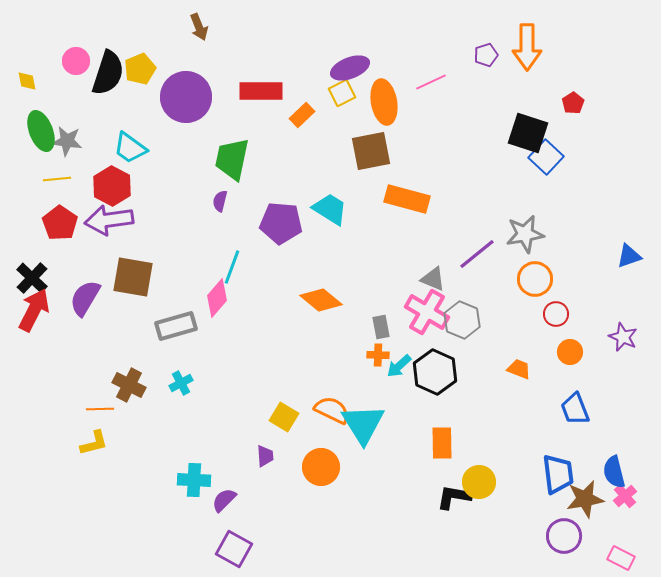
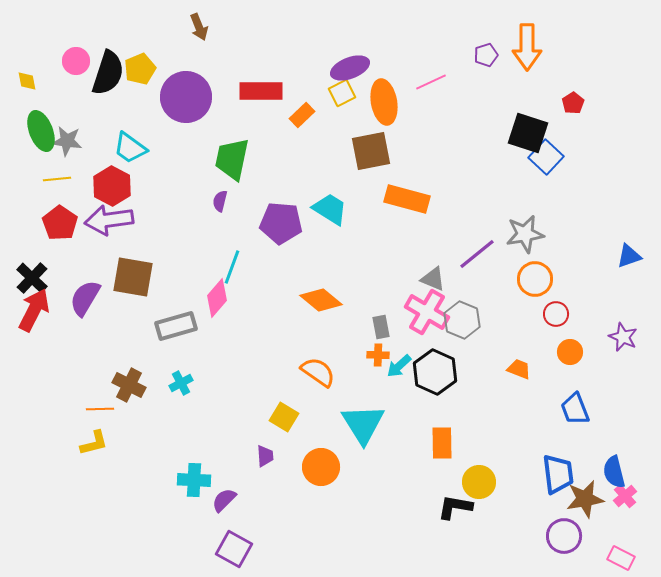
orange semicircle at (332, 410): moved 14 px left, 38 px up; rotated 9 degrees clockwise
black L-shape at (454, 497): moved 1 px right, 10 px down
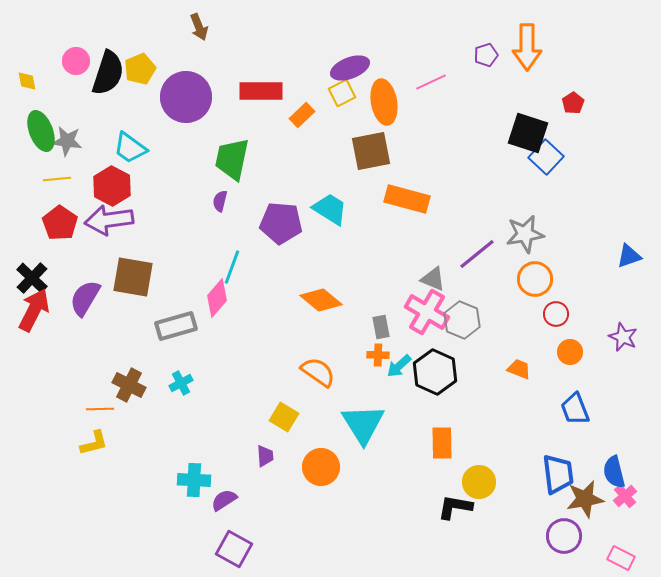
purple semicircle at (224, 500): rotated 12 degrees clockwise
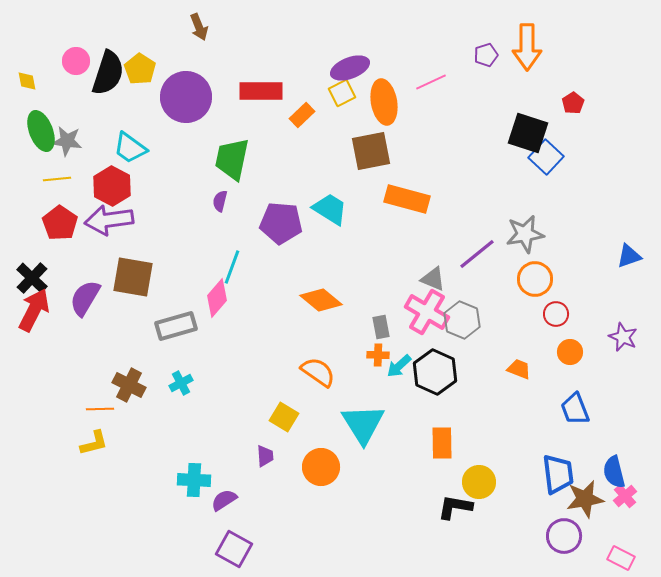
yellow pentagon at (140, 69): rotated 16 degrees counterclockwise
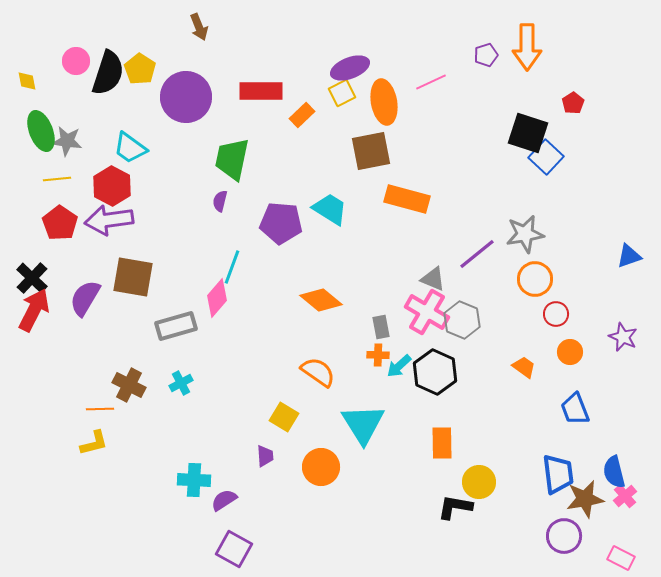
orange trapezoid at (519, 369): moved 5 px right, 2 px up; rotated 15 degrees clockwise
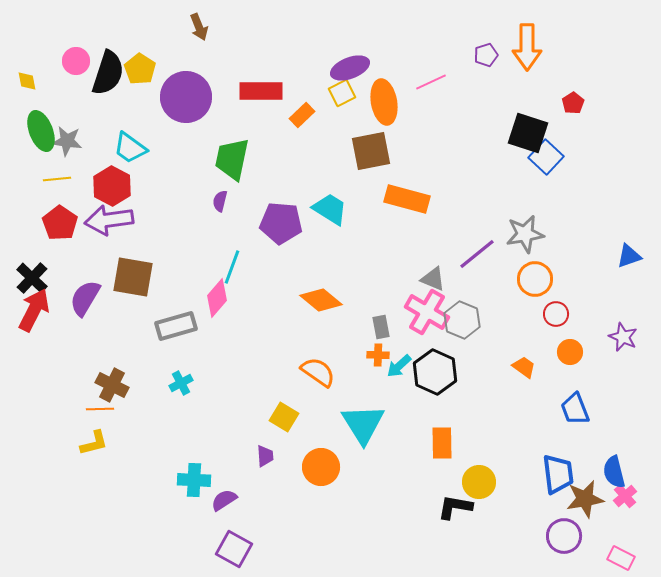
brown cross at (129, 385): moved 17 px left
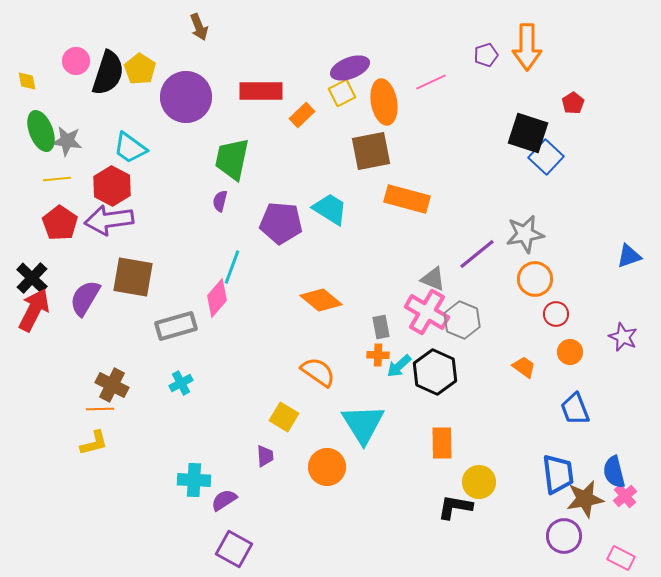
orange circle at (321, 467): moved 6 px right
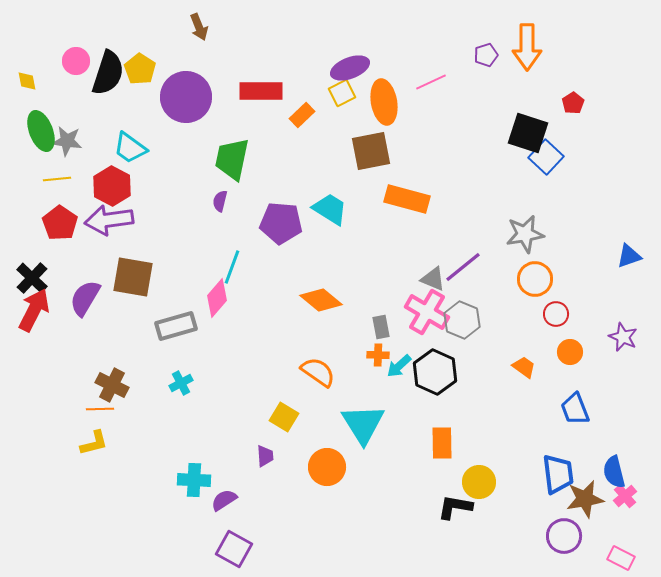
purple line at (477, 254): moved 14 px left, 13 px down
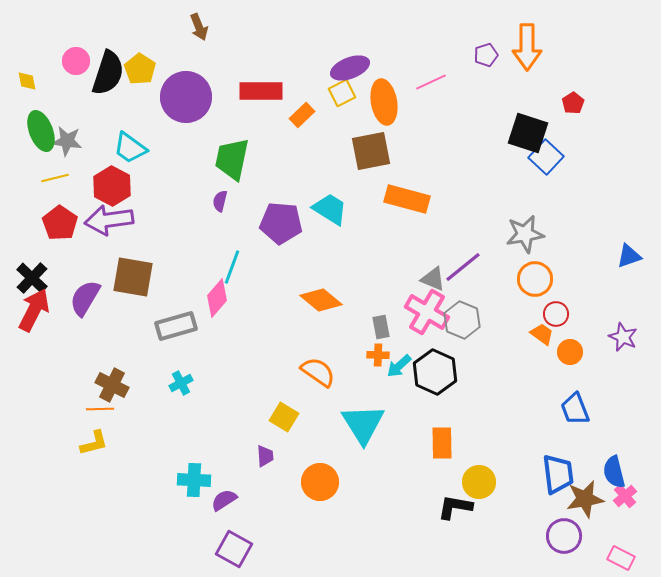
yellow line at (57, 179): moved 2 px left, 1 px up; rotated 8 degrees counterclockwise
orange trapezoid at (524, 367): moved 18 px right, 33 px up
orange circle at (327, 467): moved 7 px left, 15 px down
